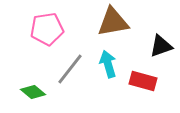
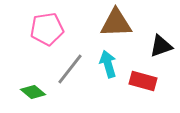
brown triangle: moved 3 px right, 1 px down; rotated 8 degrees clockwise
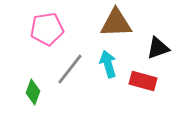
black triangle: moved 3 px left, 2 px down
green diamond: rotated 70 degrees clockwise
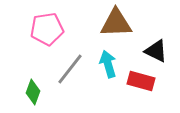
black triangle: moved 2 px left, 3 px down; rotated 45 degrees clockwise
red rectangle: moved 2 px left
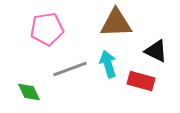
gray line: rotated 32 degrees clockwise
green diamond: moved 4 px left; rotated 45 degrees counterclockwise
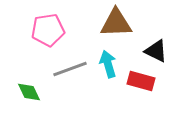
pink pentagon: moved 1 px right, 1 px down
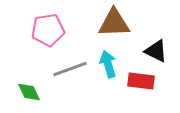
brown triangle: moved 2 px left
red rectangle: rotated 8 degrees counterclockwise
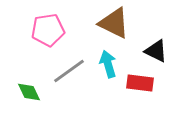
brown triangle: rotated 28 degrees clockwise
gray line: moved 1 px left, 2 px down; rotated 16 degrees counterclockwise
red rectangle: moved 1 px left, 2 px down
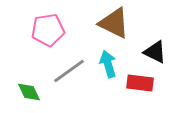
black triangle: moved 1 px left, 1 px down
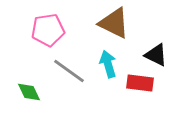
black triangle: moved 1 px right, 3 px down
gray line: rotated 72 degrees clockwise
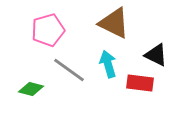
pink pentagon: rotated 8 degrees counterclockwise
gray line: moved 1 px up
green diamond: moved 2 px right, 3 px up; rotated 50 degrees counterclockwise
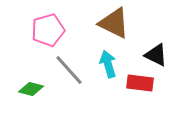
gray line: rotated 12 degrees clockwise
